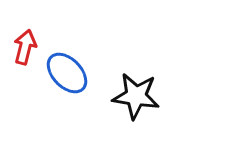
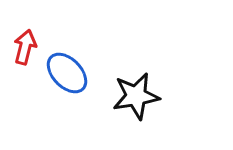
black star: rotated 18 degrees counterclockwise
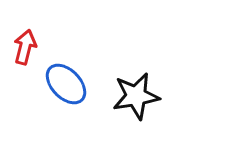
blue ellipse: moved 1 px left, 11 px down
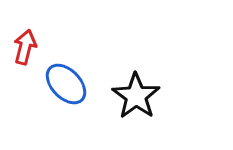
black star: rotated 27 degrees counterclockwise
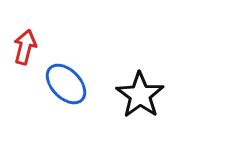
black star: moved 4 px right, 1 px up
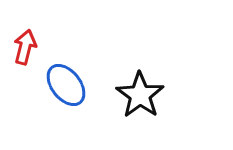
blue ellipse: moved 1 px down; rotated 6 degrees clockwise
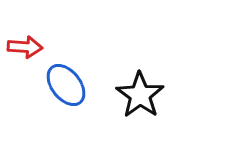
red arrow: rotated 80 degrees clockwise
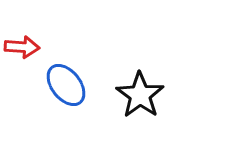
red arrow: moved 3 px left
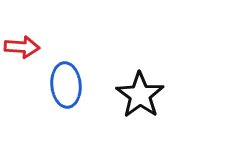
blue ellipse: rotated 33 degrees clockwise
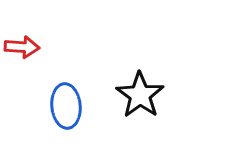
blue ellipse: moved 21 px down
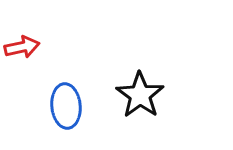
red arrow: rotated 16 degrees counterclockwise
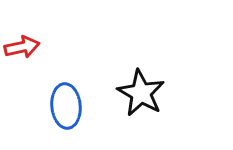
black star: moved 1 px right, 2 px up; rotated 6 degrees counterclockwise
